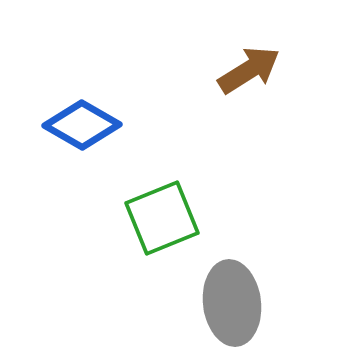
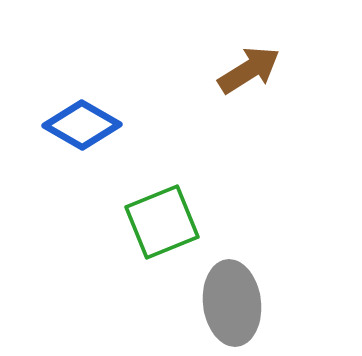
green square: moved 4 px down
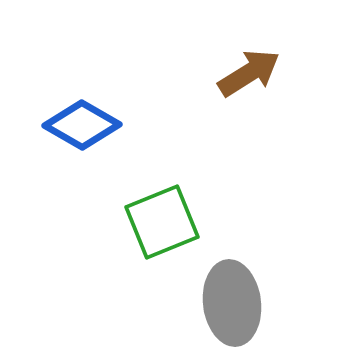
brown arrow: moved 3 px down
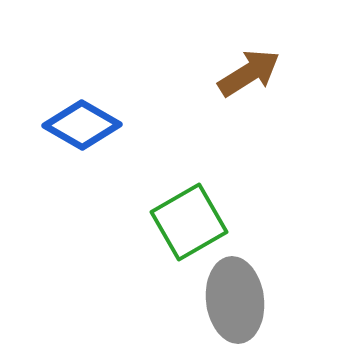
green square: moved 27 px right; rotated 8 degrees counterclockwise
gray ellipse: moved 3 px right, 3 px up
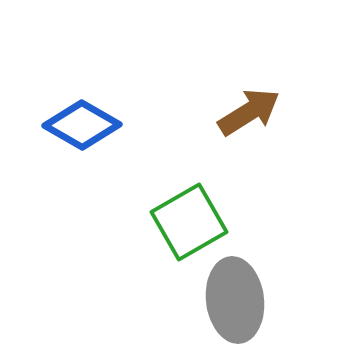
brown arrow: moved 39 px down
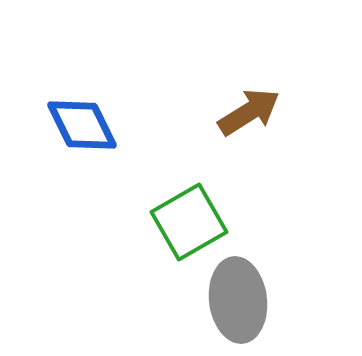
blue diamond: rotated 34 degrees clockwise
gray ellipse: moved 3 px right
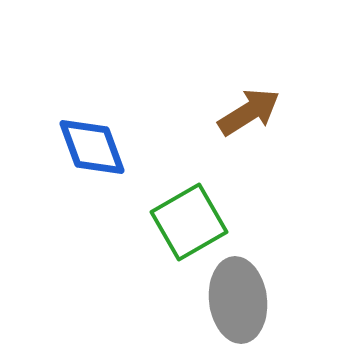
blue diamond: moved 10 px right, 22 px down; rotated 6 degrees clockwise
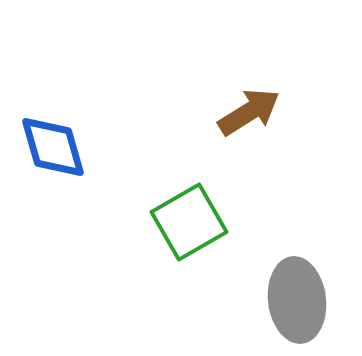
blue diamond: moved 39 px left; rotated 4 degrees clockwise
gray ellipse: moved 59 px right
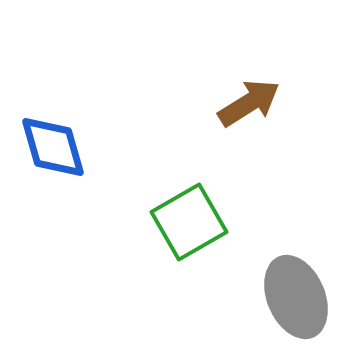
brown arrow: moved 9 px up
gray ellipse: moved 1 px left, 3 px up; rotated 16 degrees counterclockwise
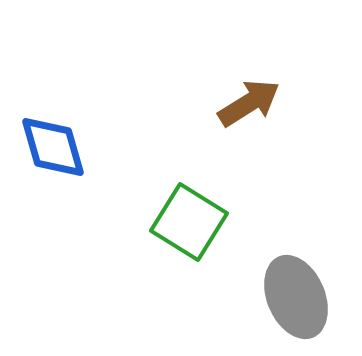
green square: rotated 28 degrees counterclockwise
